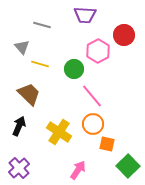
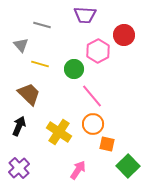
gray triangle: moved 1 px left, 2 px up
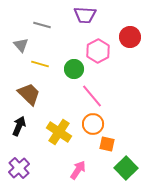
red circle: moved 6 px right, 2 px down
green square: moved 2 px left, 2 px down
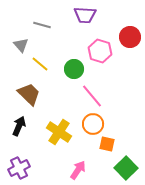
pink hexagon: moved 2 px right; rotated 15 degrees counterclockwise
yellow line: rotated 24 degrees clockwise
purple cross: rotated 15 degrees clockwise
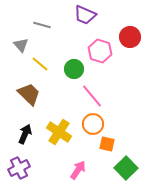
purple trapezoid: rotated 20 degrees clockwise
black arrow: moved 6 px right, 8 px down
